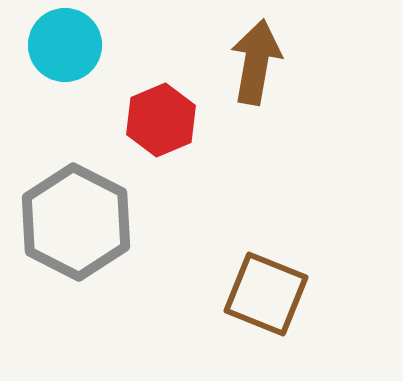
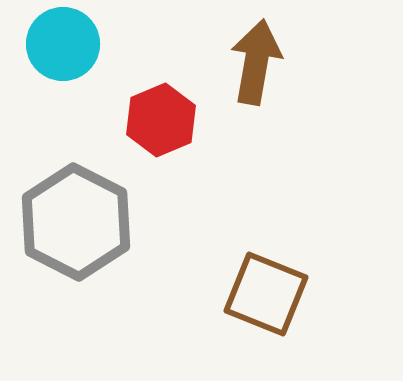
cyan circle: moved 2 px left, 1 px up
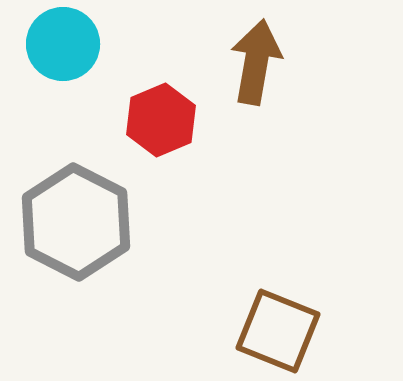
brown square: moved 12 px right, 37 px down
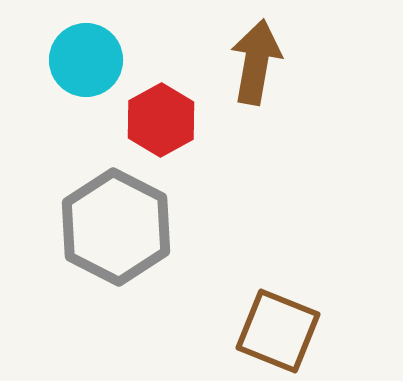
cyan circle: moved 23 px right, 16 px down
red hexagon: rotated 6 degrees counterclockwise
gray hexagon: moved 40 px right, 5 px down
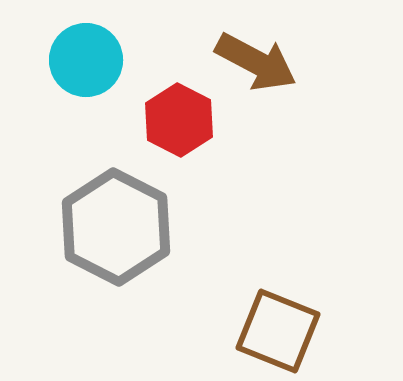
brown arrow: rotated 108 degrees clockwise
red hexagon: moved 18 px right; rotated 4 degrees counterclockwise
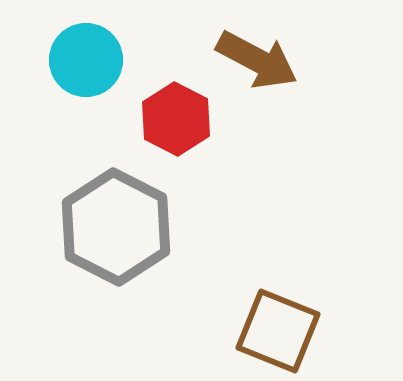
brown arrow: moved 1 px right, 2 px up
red hexagon: moved 3 px left, 1 px up
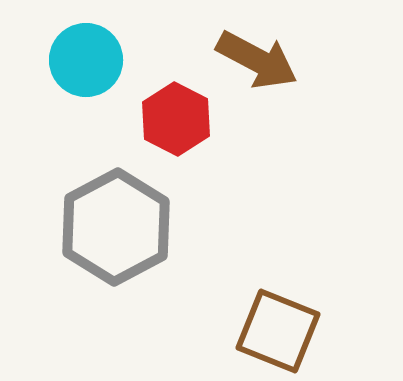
gray hexagon: rotated 5 degrees clockwise
